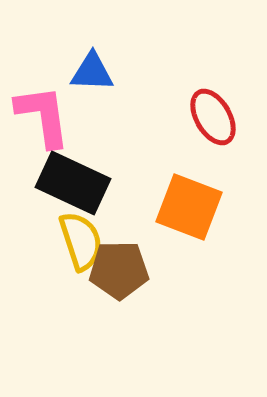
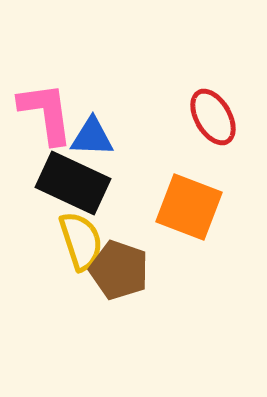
blue triangle: moved 65 px down
pink L-shape: moved 3 px right, 3 px up
brown pentagon: rotated 20 degrees clockwise
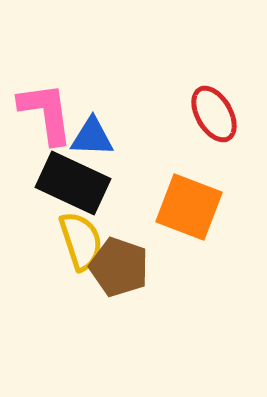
red ellipse: moved 1 px right, 3 px up
brown pentagon: moved 3 px up
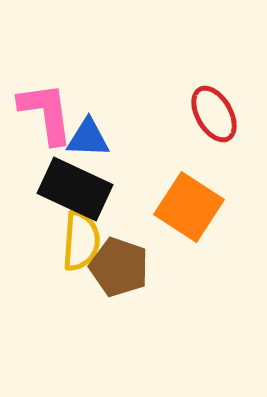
blue triangle: moved 4 px left, 1 px down
black rectangle: moved 2 px right, 6 px down
orange square: rotated 12 degrees clockwise
yellow semicircle: rotated 22 degrees clockwise
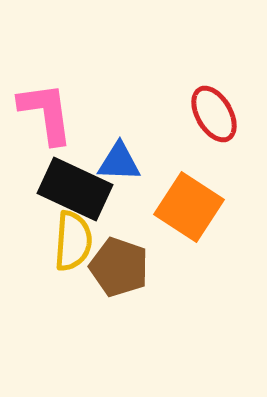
blue triangle: moved 31 px right, 24 px down
yellow semicircle: moved 8 px left
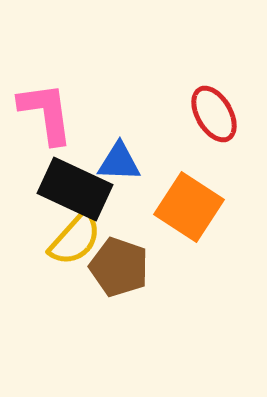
yellow semicircle: moved 2 px right, 2 px up; rotated 38 degrees clockwise
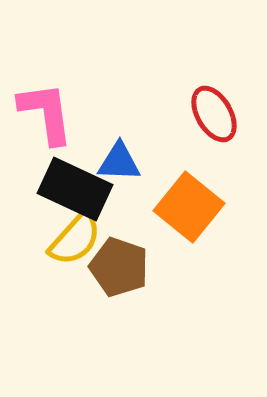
orange square: rotated 6 degrees clockwise
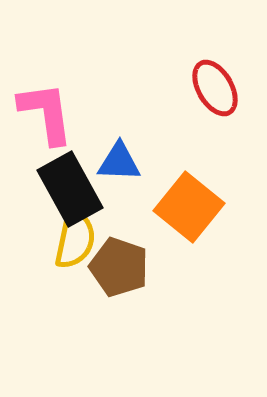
red ellipse: moved 1 px right, 26 px up
black rectangle: moved 5 px left; rotated 36 degrees clockwise
yellow semicircle: rotated 30 degrees counterclockwise
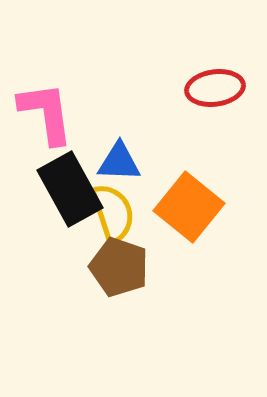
red ellipse: rotated 68 degrees counterclockwise
yellow semicircle: moved 38 px right, 26 px up; rotated 30 degrees counterclockwise
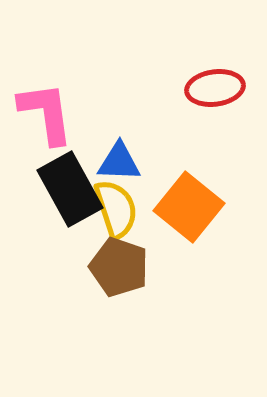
yellow semicircle: moved 3 px right, 4 px up
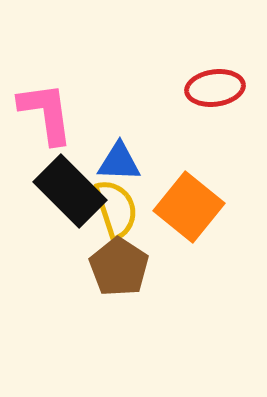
black rectangle: moved 2 px down; rotated 16 degrees counterclockwise
brown pentagon: rotated 14 degrees clockwise
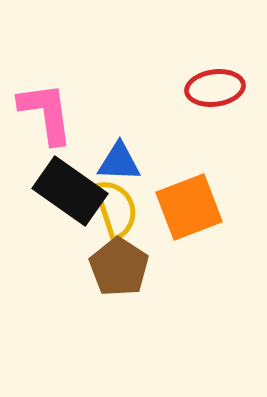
black rectangle: rotated 10 degrees counterclockwise
orange square: rotated 30 degrees clockwise
